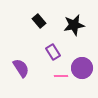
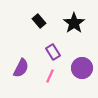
black star: moved 2 px up; rotated 25 degrees counterclockwise
purple semicircle: rotated 60 degrees clockwise
pink line: moved 11 px left; rotated 64 degrees counterclockwise
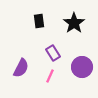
black rectangle: rotated 32 degrees clockwise
purple rectangle: moved 1 px down
purple circle: moved 1 px up
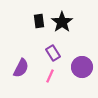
black star: moved 12 px left, 1 px up
